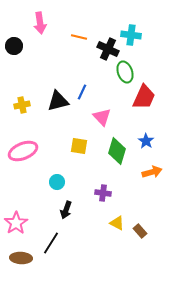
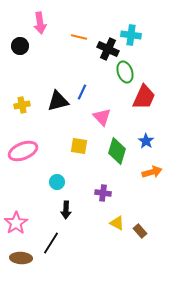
black circle: moved 6 px right
black arrow: rotated 18 degrees counterclockwise
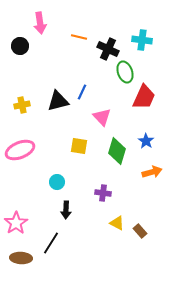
cyan cross: moved 11 px right, 5 px down
pink ellipse: moved 3 px left, 1 px up
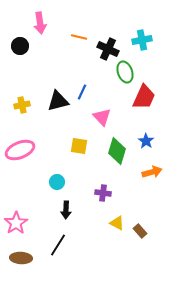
cyan cross: rotated 18 degrees counterclockwise
black line: moved 7 px right, 2 px down
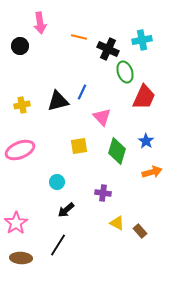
yellow square: rotated 18 degrees counterclockwise
black arrow: rotated 48 degrees clockwise
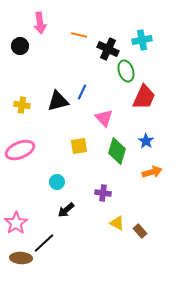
orange line: moved 2 px up
green ellipse: moved 1 px right, 1 px up
yellow cross: rotated 21 degrees clockwise
pink triangle: moved 2 px right, 1 px down
black line: moved 14 px left, 2 px up; rotated 15 degrees clockwise
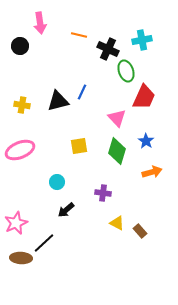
pink triangle: moved 13 px right
pink star: rotated 10 degrees clockwise
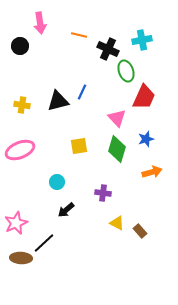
blue star: moved 2 px up; rotated 21 degrees clockwise
green diamond: moved 2 px up
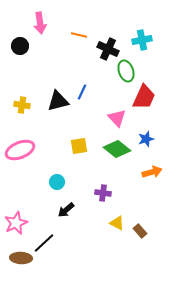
green diamond: rotated 68 degrees counterclockwise
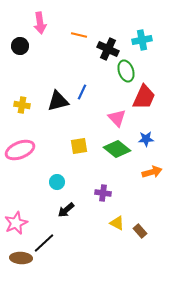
blue star: rotated 14 degrees clockwise
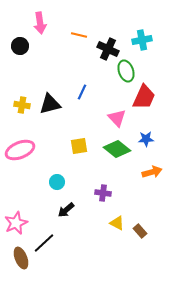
black triangle: moved 8 px left, 3 px down
brown ellipse: rotated 65 degrees clockwise
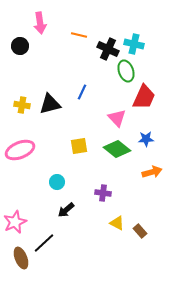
cyan cross: moved 8 px left, 4 px down; rotated 24 degrees clockwise
pink star: moved 1 px left, 1 px up
